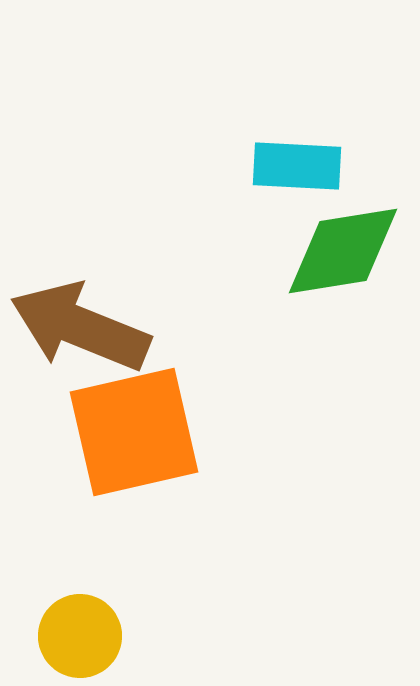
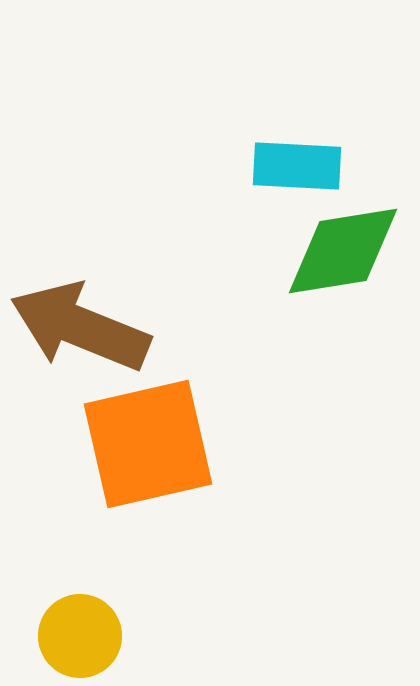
orange square: moved 14 px right, 12 px down
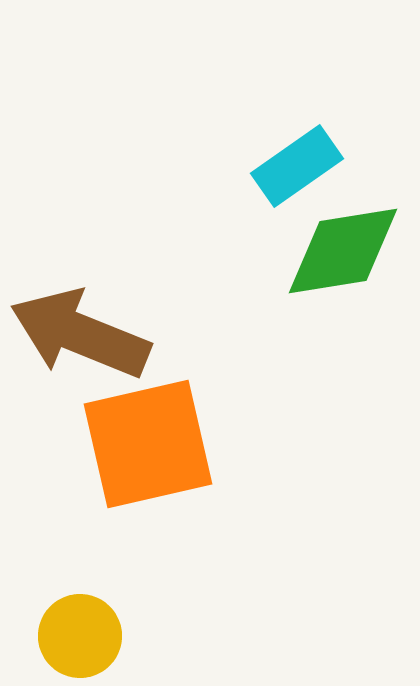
cyan rectangle: rotated 38 degrees counterclockwise
brown arrow: moved 7 px down
